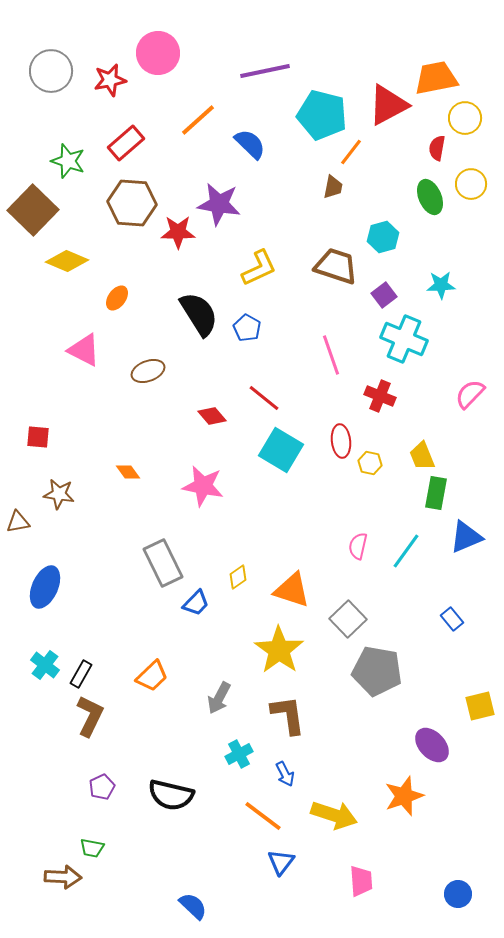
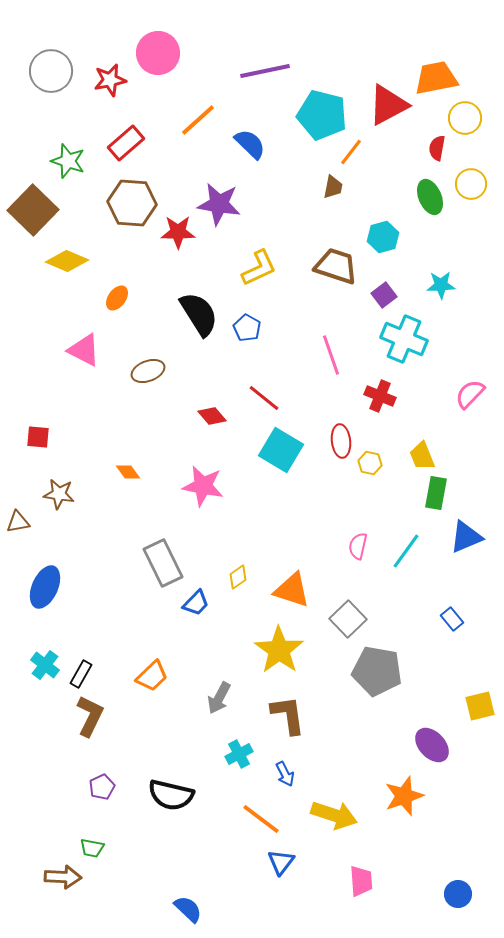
orange line at (263, 816): moved 2 px left, 3 px down
blue semicircle at (193, 906): moved 5 px left, 3 px down
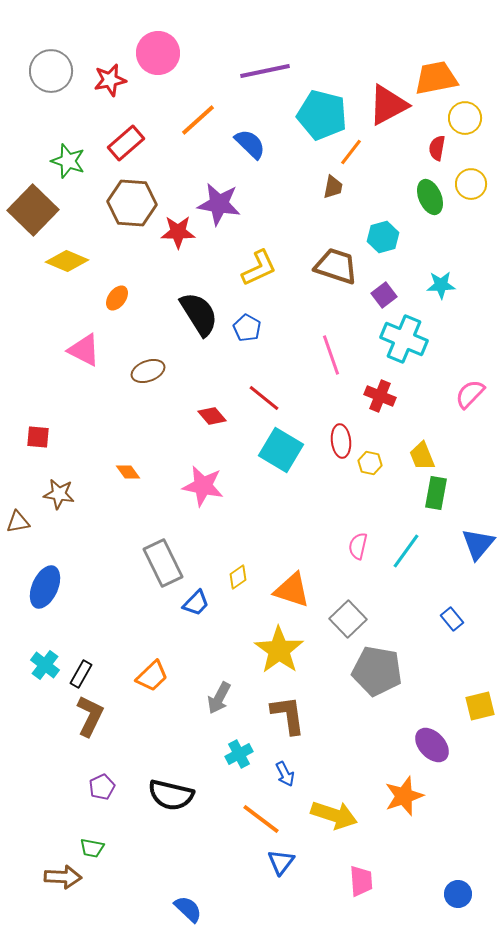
blue triangle at (466, 537): moved 12 px right, 7 px down; rotated 27 degrees counterclockwise
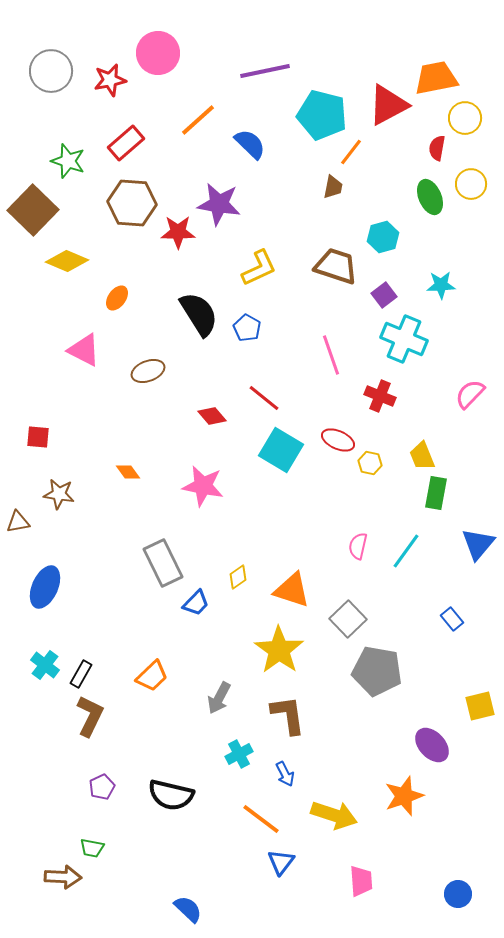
red ellipse at (341, 441): moved 3 px left, 1 px up; rotated 60 degrees counterclockwise
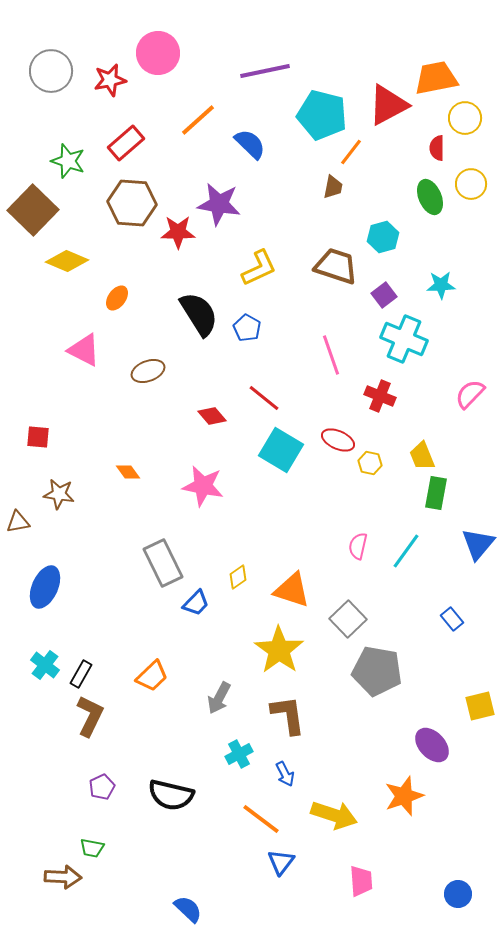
red semicircle at (437, 148): rotated 10 degrees counterclockwise
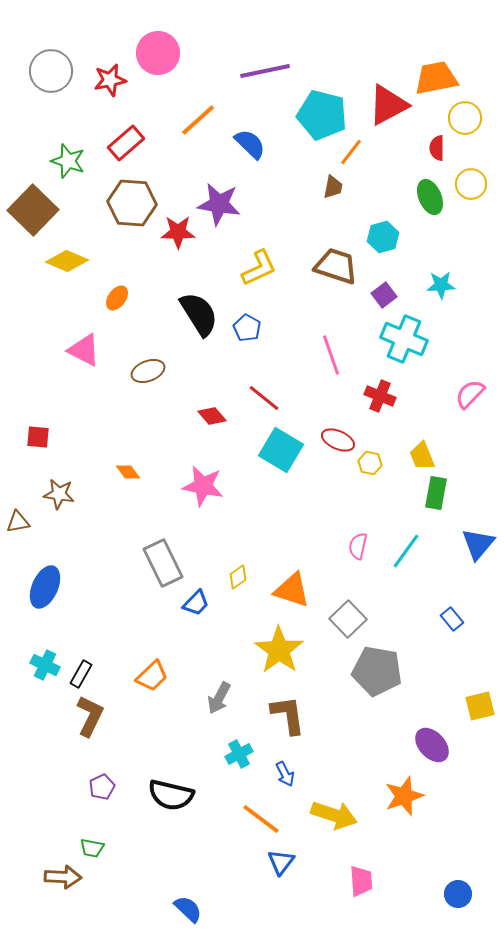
cyan cross at (45, 665): rotated 12 degrees counterclockwise
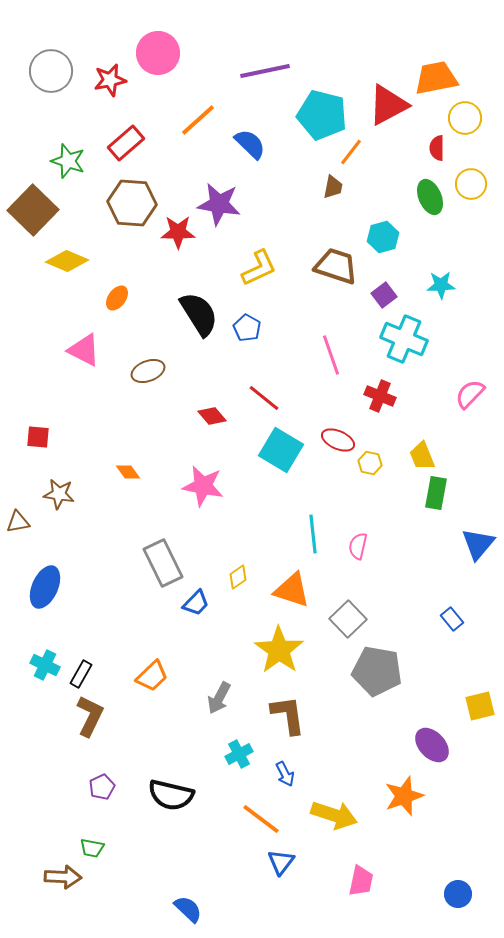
cyan line at (406, 551): moved 93 px left, 17 px up; rotated 42 degrees counterclockwise
pink trapezoid at (361, 881): rotated 16 degrees clockwise
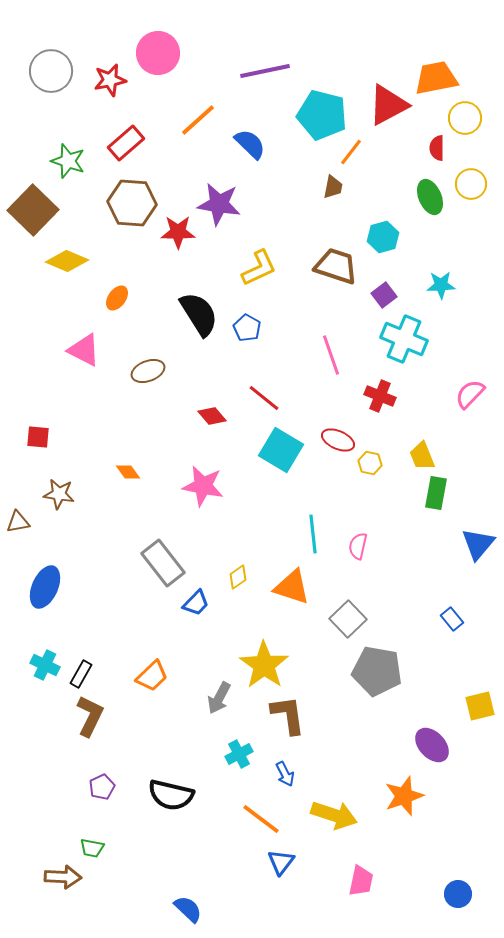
gray rectangle at (163, 563): rotated 12 degrees counterclockwise
orange triangle at (292, 590): moved 3 px up
yellow star at (279, 650): moved 15 px left, 15 px down
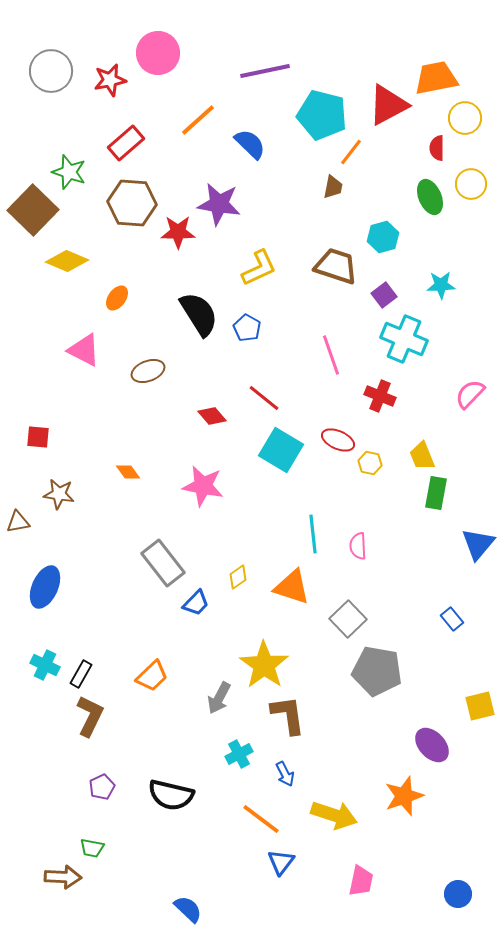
green star at (68, 161): moved 1 px right, 11 px down
pink semicircle at (358, 546): rotated 16 degrees counterclockwise
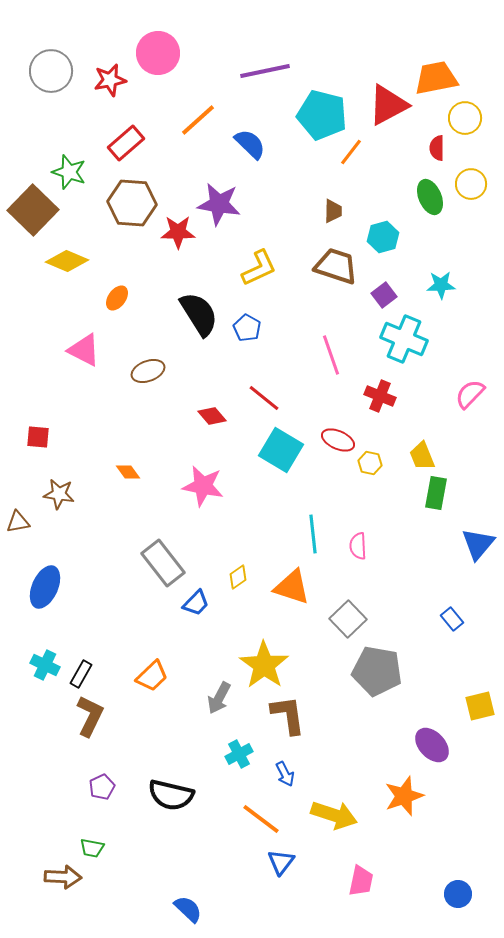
brown trapezoid at (333, 187): moved 24 px down; rotated 10 degrees counterclockwise
